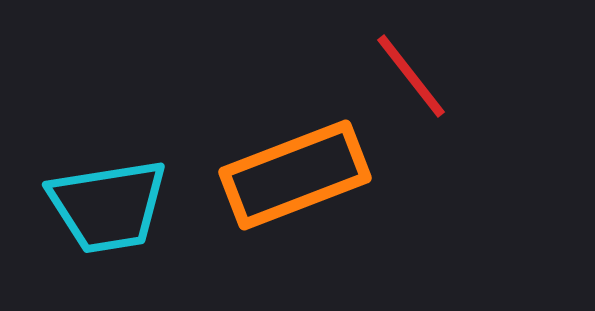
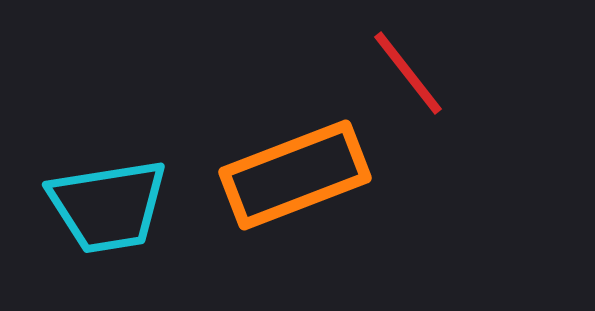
red line: moved 3 px left, 3 px up
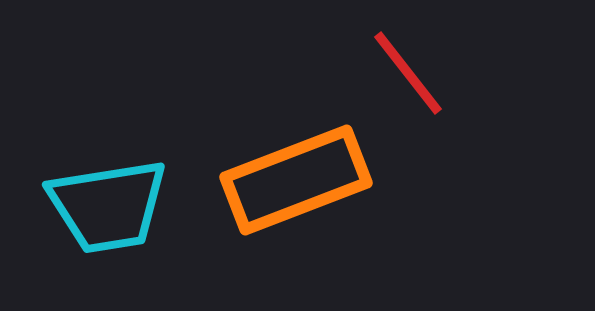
orange rectangle: moved 1 px right, 5 px down
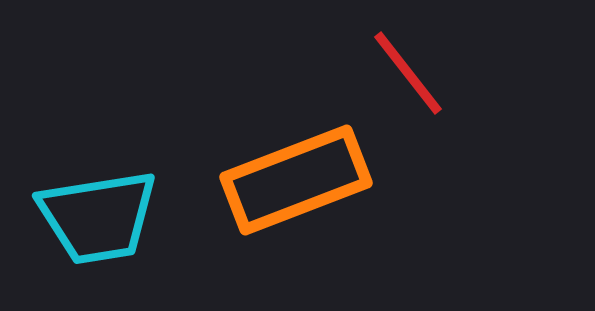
cyan trapezoid: moved 10 px left, 11 px down
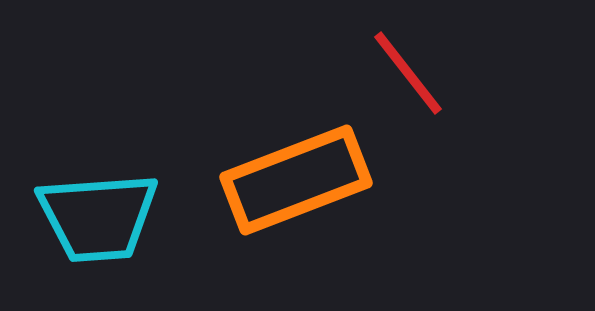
cyan trapezoid: rotated 5 degrees clockwise
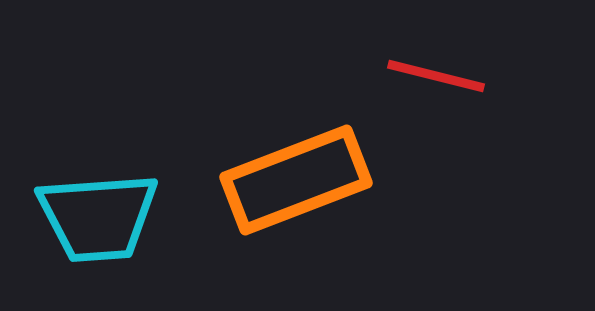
red line: moved 28 px right, 3 px down; rotated 38 degrees counterclockwise
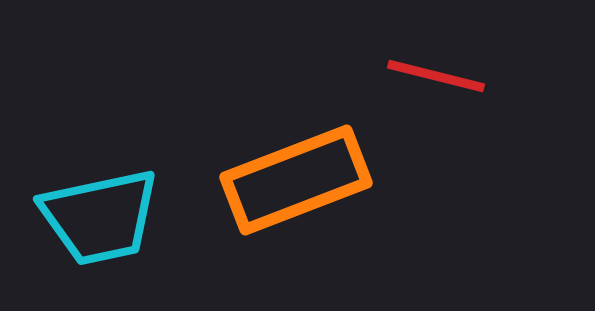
cyan trapezoid: moved 2 px right; rotated 8 degrees counterclockwise
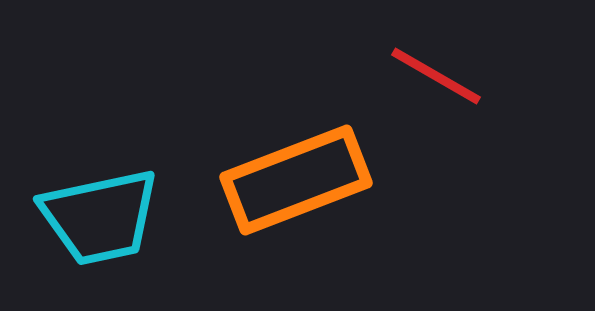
red line: rotated 16 degrees clockwise
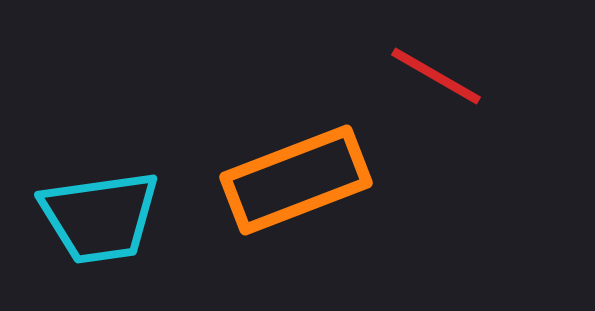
cyan trapezoid: rotated 4 degrees clockwise
